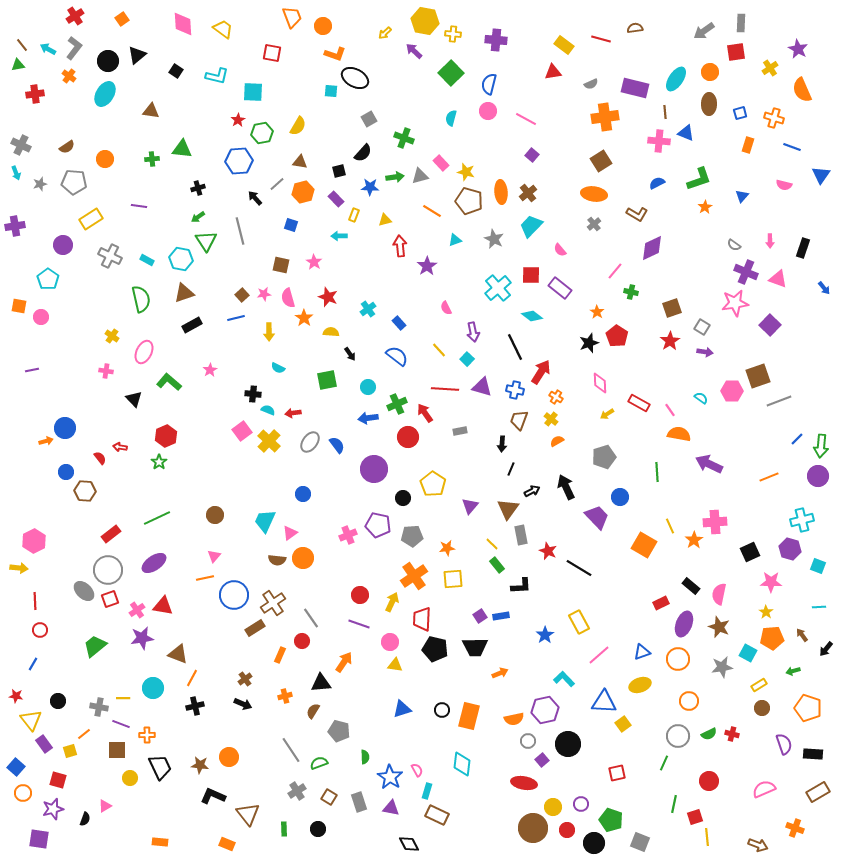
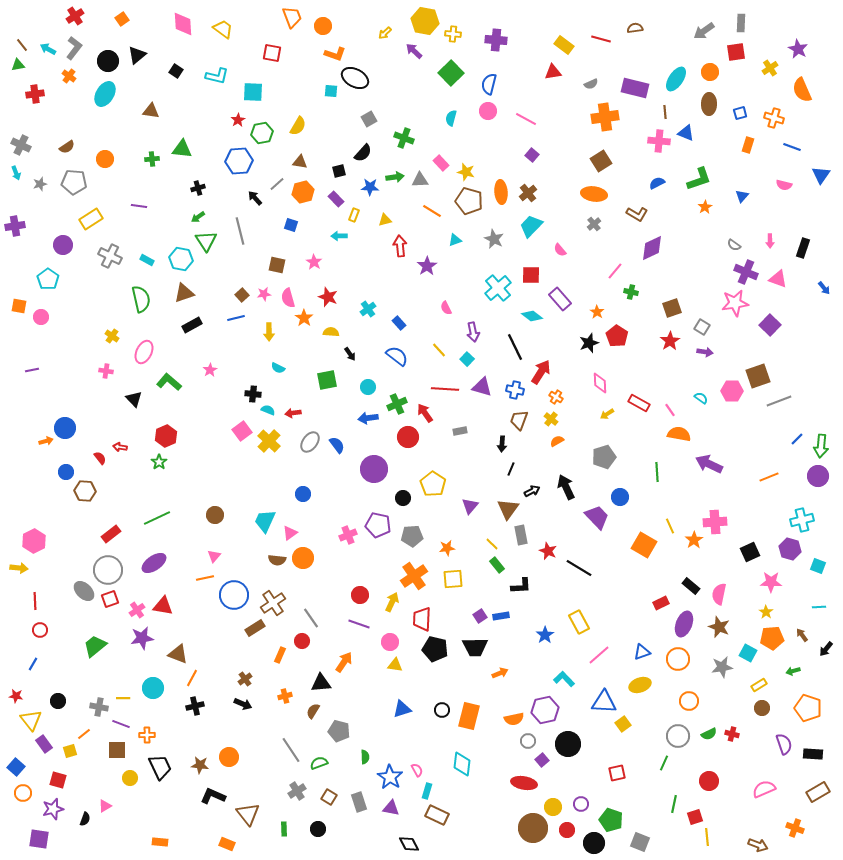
gray triangle at (420, 176): moved 4 px down; rotated 12 degrees clockwise
brown square at (281, 265): moved 4 px left
purple rectangle at (560, 288): moved 11 px down; rotated 10 degrees clockwise
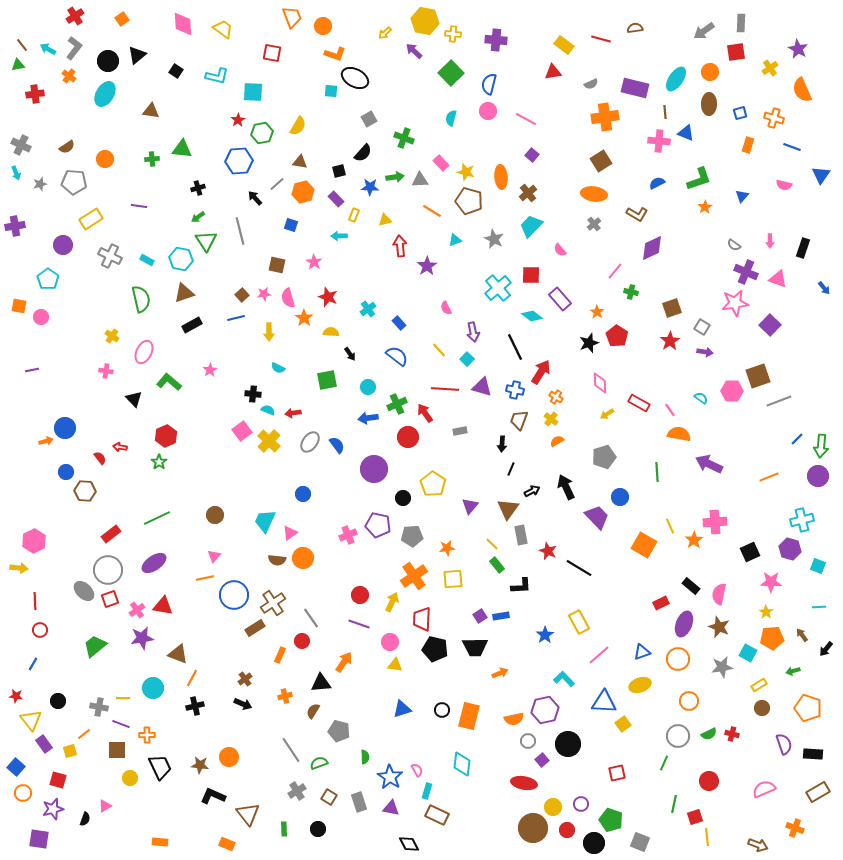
orange ellipse at (501, 192): moved 15 px up
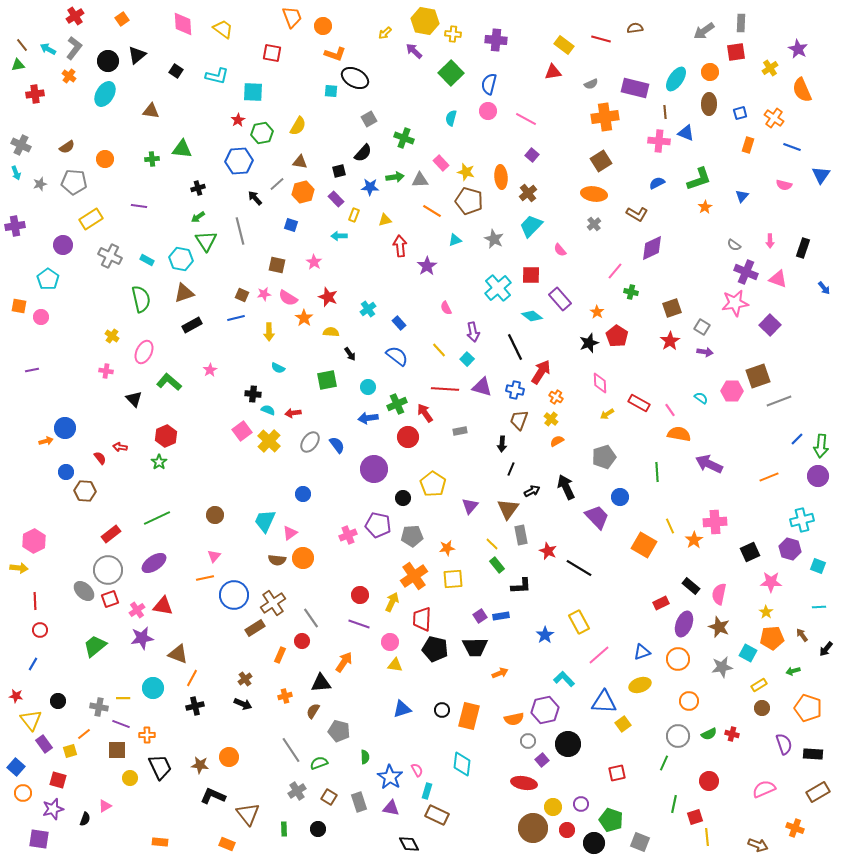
orange cross at (774, 118): rotated 18 degrees clockwise
brown square at (242, 295): rotated 24 degrees counterclockwise
pink semicircle at (288, 298): rotated 42 degrees counterclockwise
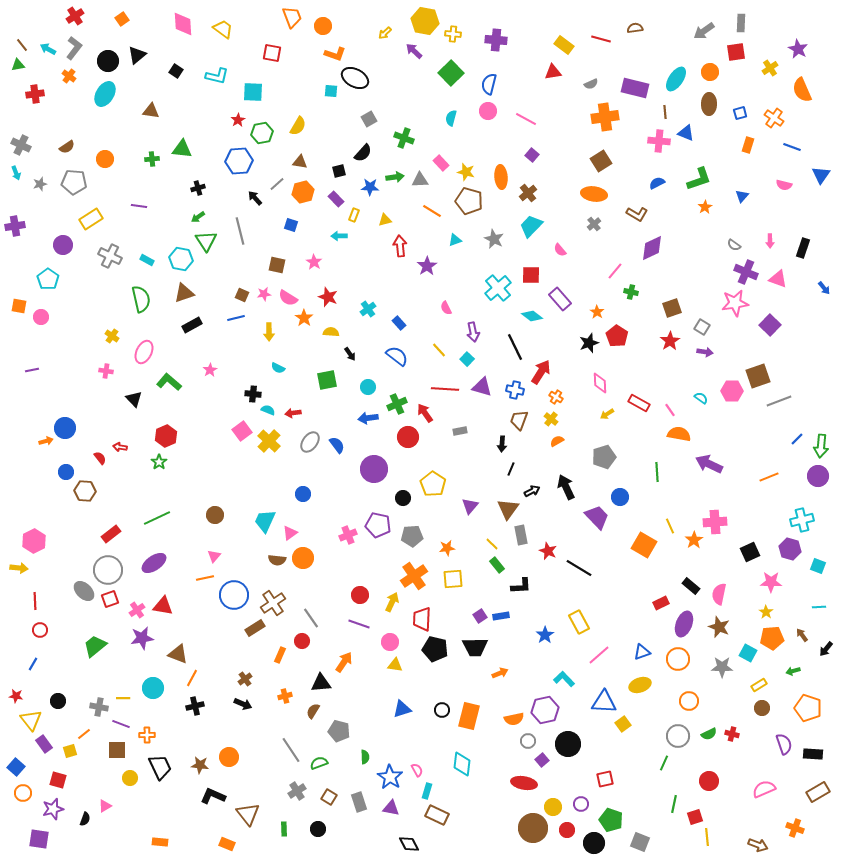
gray star at (722, 667): rotated 10 degrees clockwise
red square at (617, 773): moved 12 px left, 6 px down
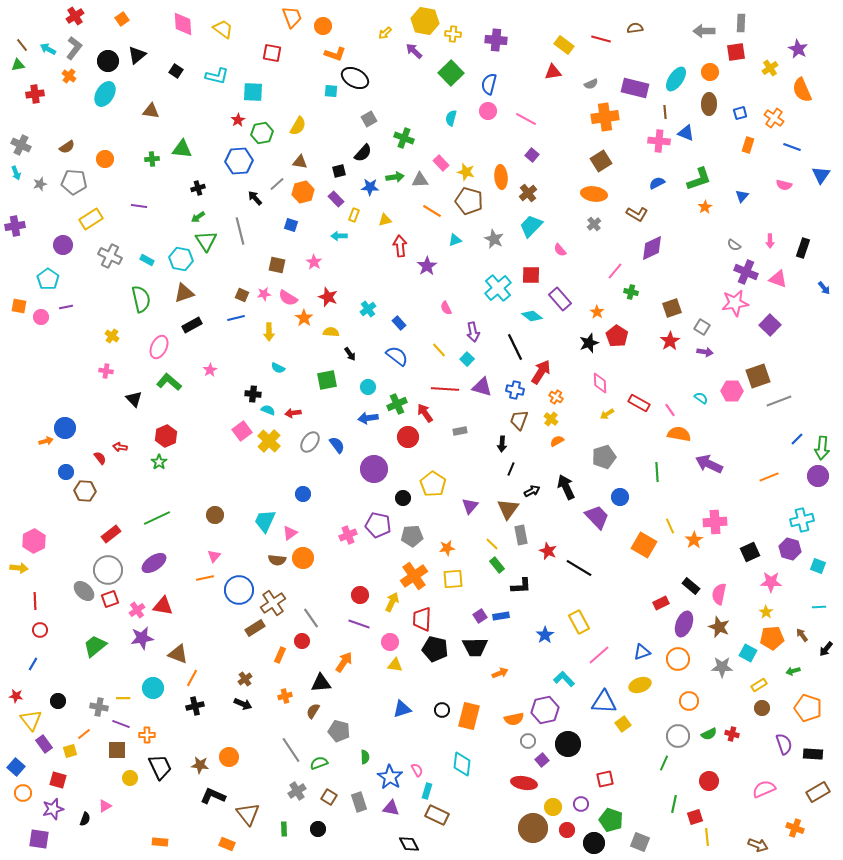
gray arrow at (704, 31): rotated 35 degrees clockwise
pink ellipse at (144, 352): moved 15 px right, 5 px up
purple line at (32, 370): moved 34 px right, 63 px up
green arrow at (821, 446): moved 1 px right, 2 px down
blue circle at (234, 595): moved 5 px right, 5 px up
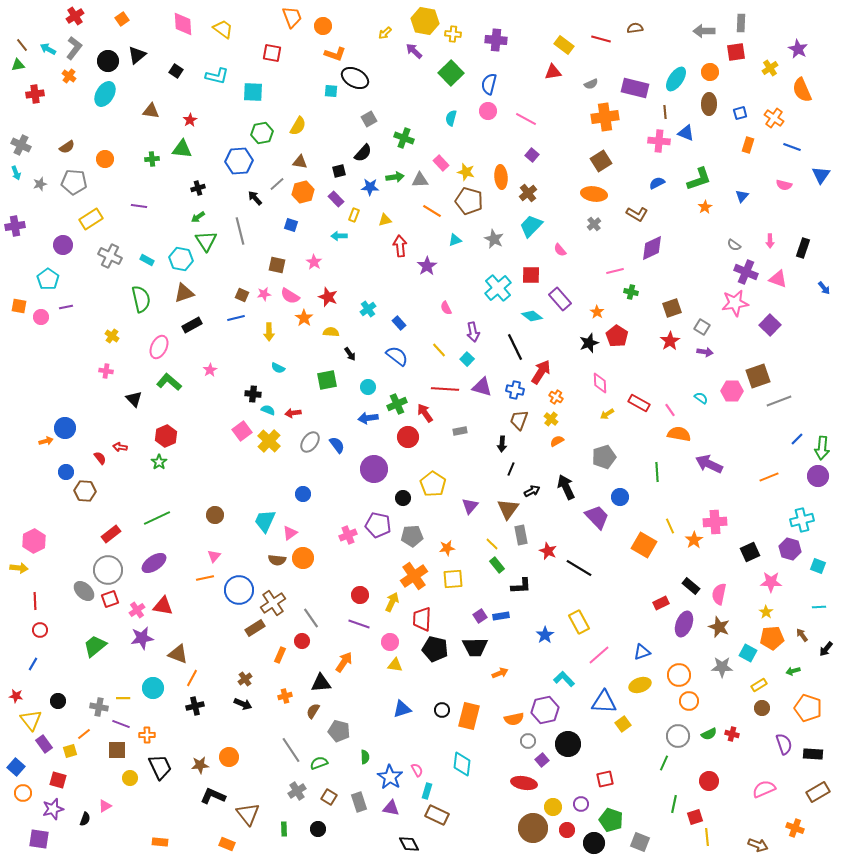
red star at (238, 120): moved 48 px left
pink line at (615, 271): rotated 36 degrees clockwise
pink semicircle at (288, 298): moved 2 px right, 2 px up
orange circle at (678, 659): moved 1 px right, 16 px down
brown star at (200, 765): rotated 12 degrees counterclockwise
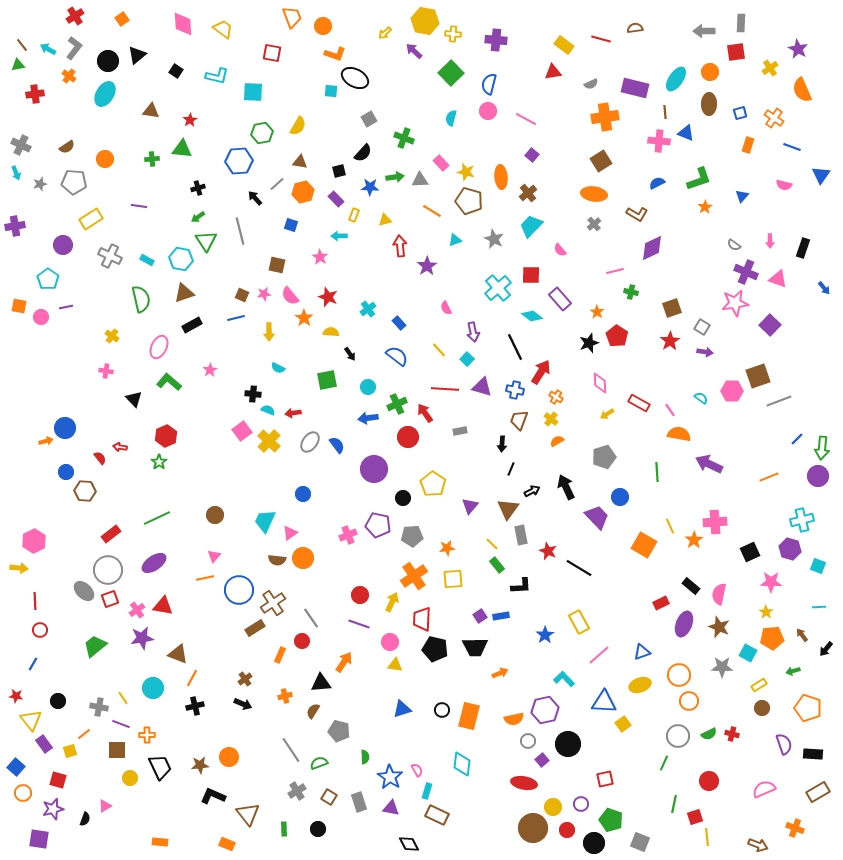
pink star at (314, 262): moved 6 px right, 5 px up
pink semicircle at (290, 296): rotated 18 degrees clockwise
yellow line at (123, 698): rotated 56 degrees clockwise
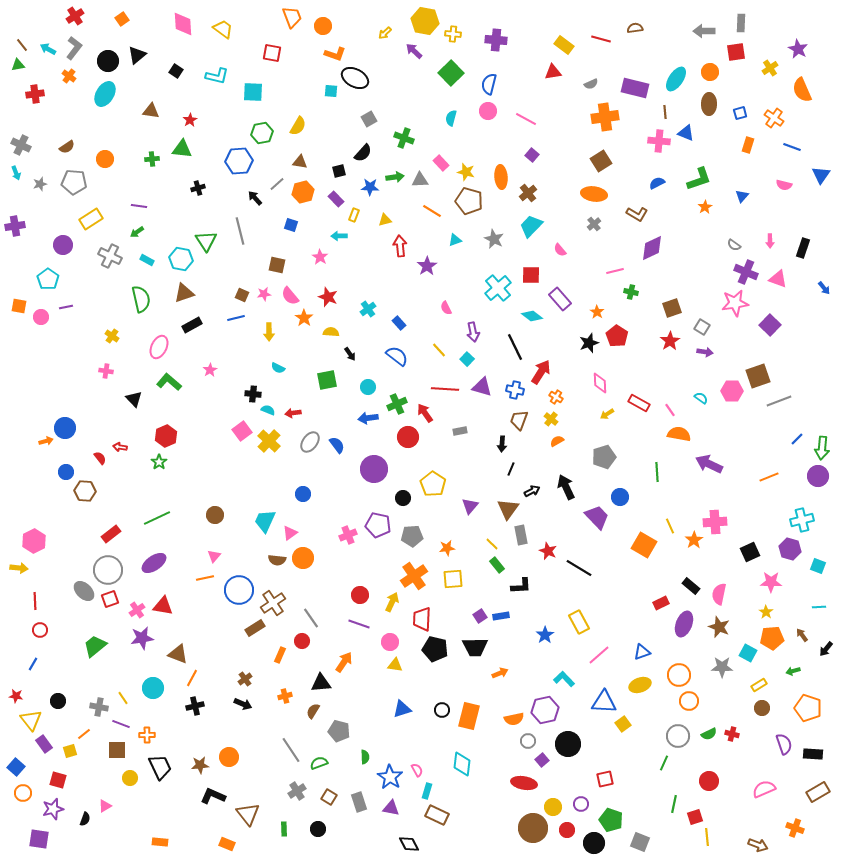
green arrow at (198, 217): moved 61 px left, 15 px down
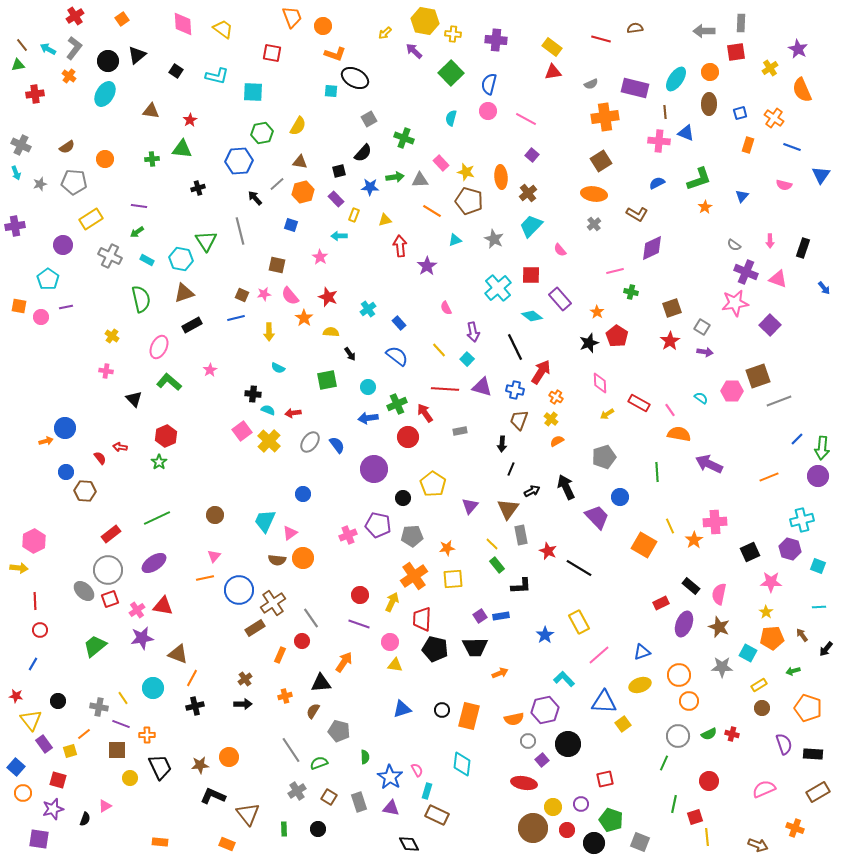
yellow rectangle at (564, 45): moved 12 px left, 2 px down
black arrow at (243, 704): rotated 24 degrees counterclockwise
